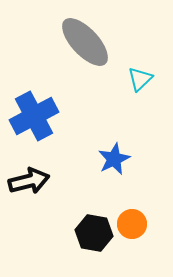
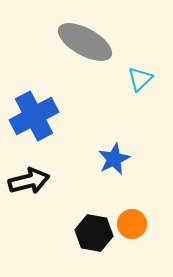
gray ellipse: rotated 18 degrees counterclockwise
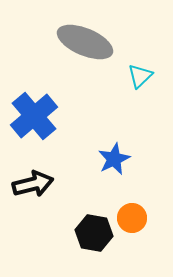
gray ellipse: rotated 6 degrees counterclockwise
cyan triangle: moved 3 px up
blue cross: rotated 12 degrees counterclockwise
black arrow: moved 4 px right, 3 px down
orange circle: moved 6 px up
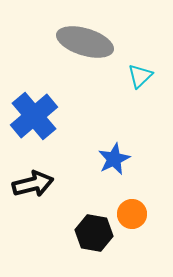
gray ellipse: rotated 6 degrees counterclockwise
orange circle: moved 4 px up
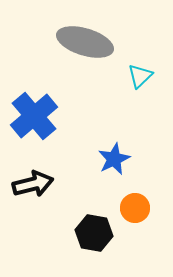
orange circle: moved 3 px right, 6 px up
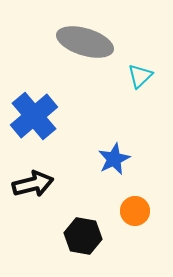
orange circle: moved 3 px down
black hexagon: moved 11 px left, 3 px down
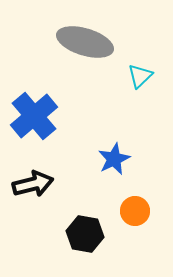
black hexagon: moved 2 px right, 2 px up
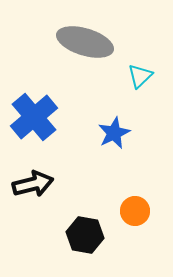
blue cross: moved 1 px down
blue star: moved 26 px up
black hexagon: moved 1 px down
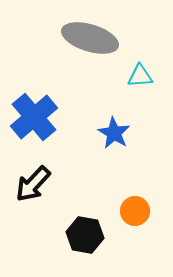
gray ellipse: moved 5 px right, 4 px up
cyan triangle: rotated 40 degrees clockwise
blue star: rotated 16 degrees counterclockwise
black arrow: rotated 147 degrees clockwise
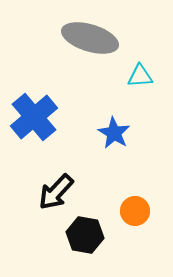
black arrow: moved 23 px right, 8 px down
